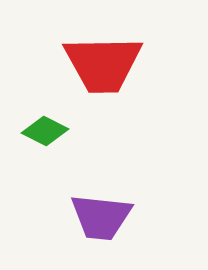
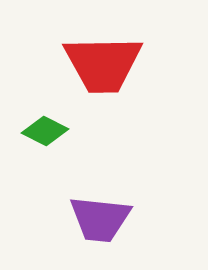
purple trapezoid: moved 1 px left, 2 px down
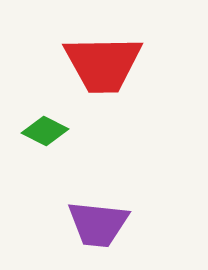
purple trapezoid: moved 2 px left, 5 px down
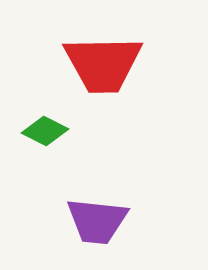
purple trapezoid: moved 1 px left, 3 px up
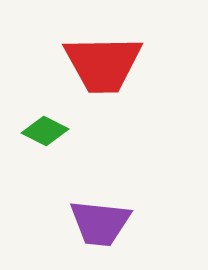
purple trapezoid: moved 3 px right, 2 px down
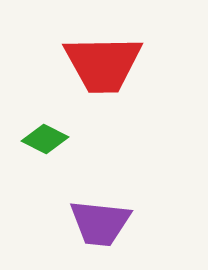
green diamond: moved 8 px down
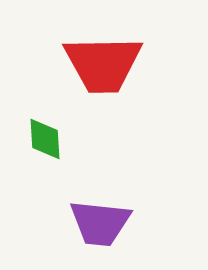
green diamond: rotated 60 degrees clockwise
